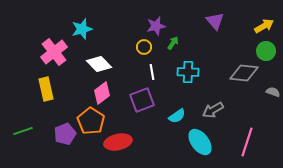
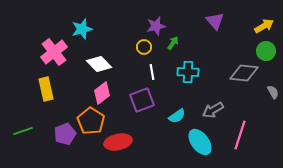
gray semicircle: rotated 40 degrees clockwise
pink line: moved 7 px left, 7 px up
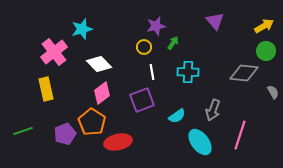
gray arrow: rotated 40 degrees counterclockwise
orange pentagon: moved 1 px right, 1 px down
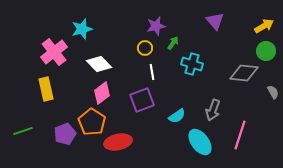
yellow circle: moved 1 px right, 1 px down
cyan cross: moved 4 px right, 8 px up; rotated 15 degrees clockwise
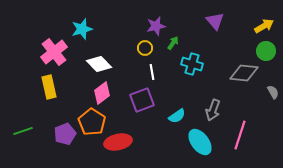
yellow rectangle: moved 3 px right, 2 px up
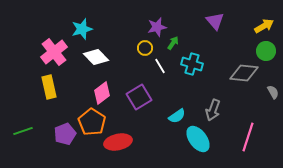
purple star: moved 1 px right, 1 px down
white diamond: moved 3 px left, 7 px up
white line: moved 8 px right, 6 px up; rotated 21 degrees counterclockwise
purple square: moved 3 px left, 3 px up; rotated 10 degrees counterclockwise
pink line: moved 8 px right, 2 px down
cyan ellipse: moved 2 px left, 3 px up
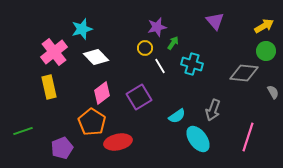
purple pentagon: moved 3 px left, 14 px down
